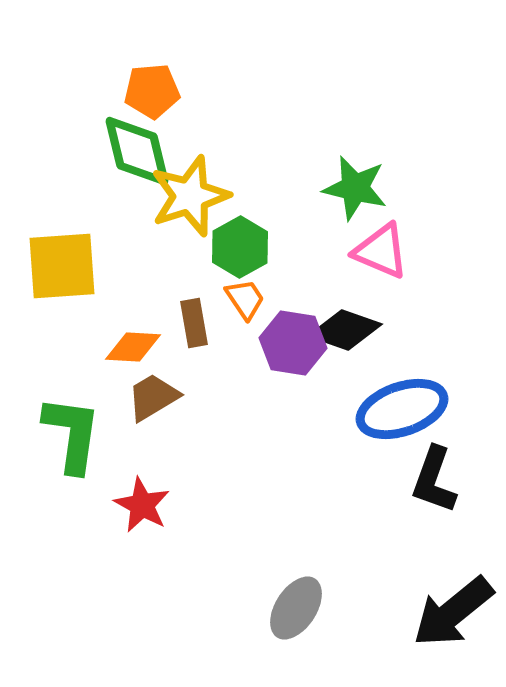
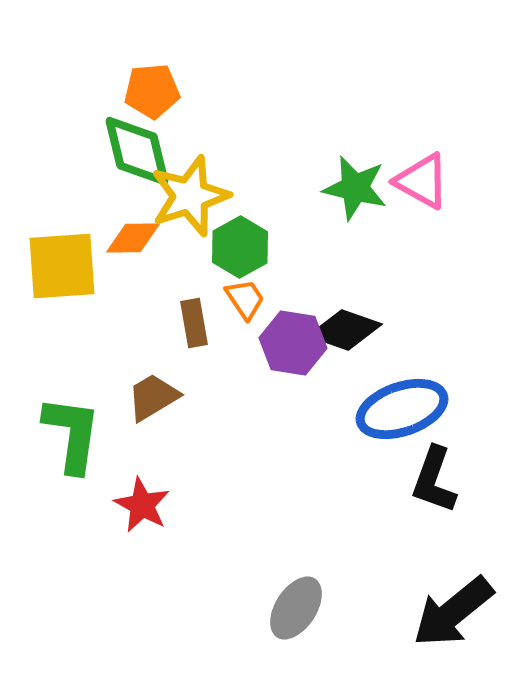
pink triangle: moved 41 px right, 70 px up; rotated 6 degrees clockwise
orange diamond: moved 109 px up; rotated 4 degrees counterclockwise
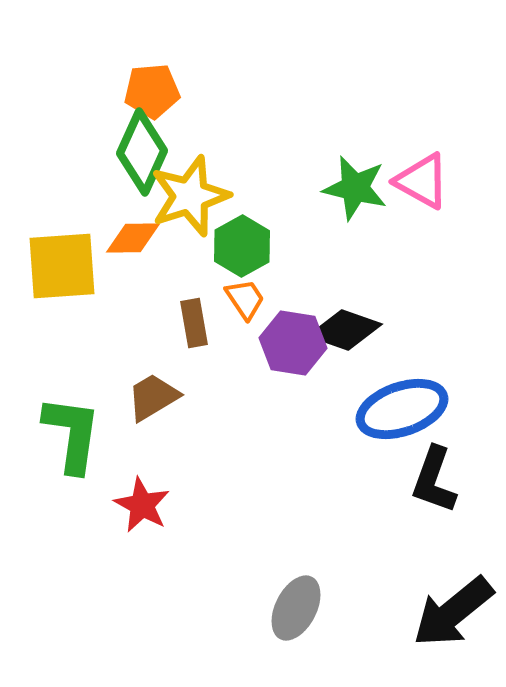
green diamond: moved 5 px right, 1 px down; rotated 38 degrees clockwise
green hexagon: moved 2 px right, 1 px up
gray ellipse: rotated 6 degrees counterclockwise
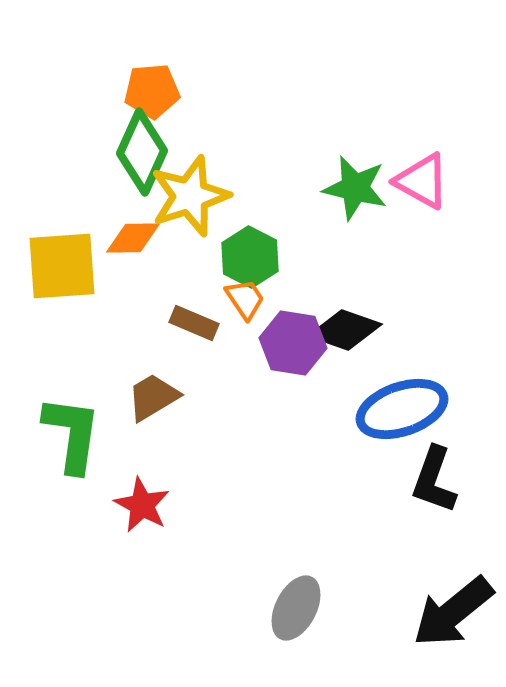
green hexagon: moved 8 px right, 11 px down; rotated 4 degrees counterclockwise
brown rectangle: rotated 57 degrees counterclockwise
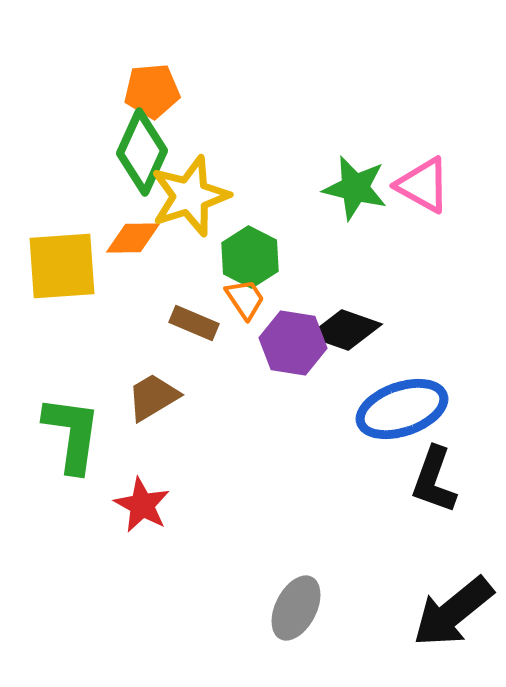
pink triangle: moved 1 px right, 4 px down
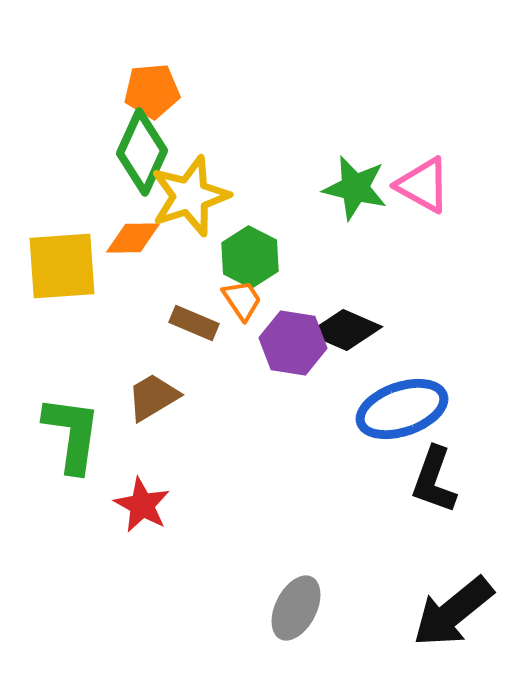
orange trapezoid: moved 3 px left, 1 px down
black diamond: rotated 4 degrees clockwise
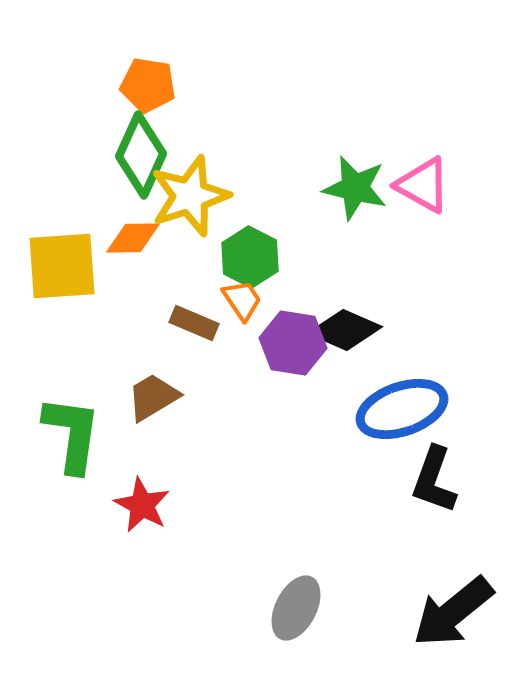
orange pentagon: moved 4 px left, 6 px up; rotated 14 degrees clockwise
green diamond: moved 1 px left, 3 px down
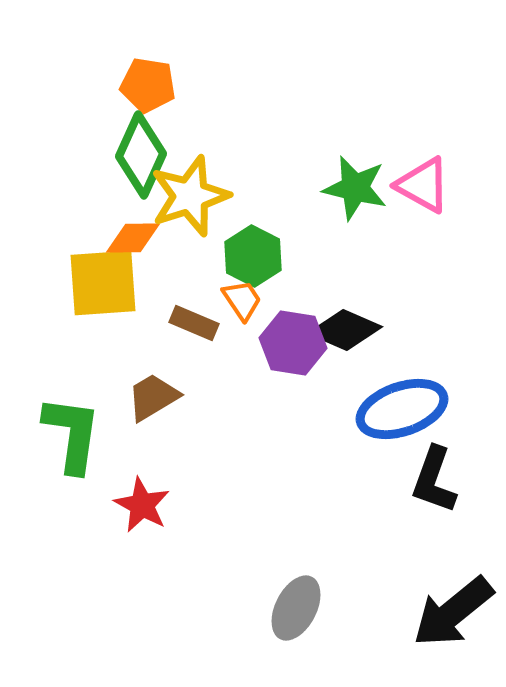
green hexagon: moved 3 px right, 1 px up
yellow square: moved 41 px right, 17 px down
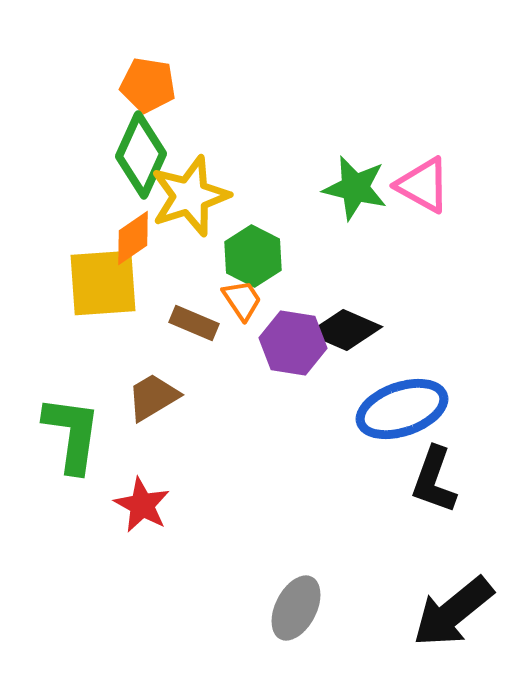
orange diamond: rotated 34 degrees counterclockwise
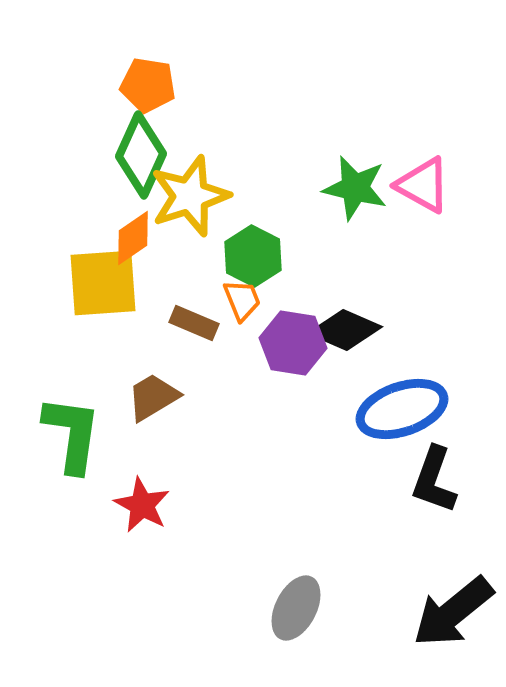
orange trapezoid: rotated 12 degrees clockwise
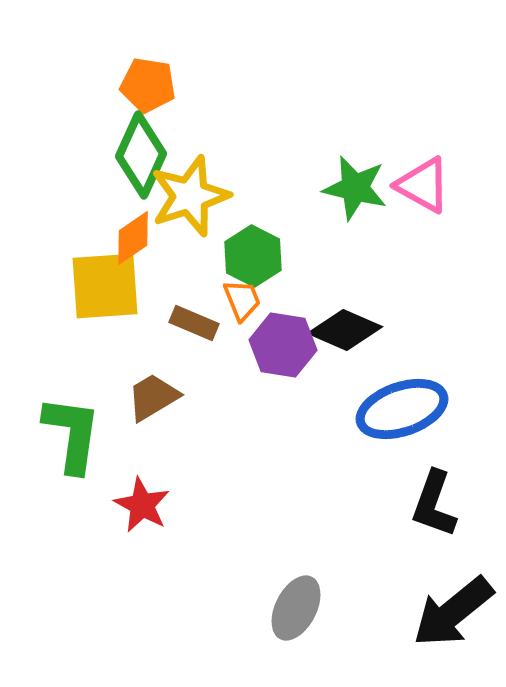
yellow square: moved 2 px right, 3 px down
purple hexagon: moved 10 px left, 2 px down
black L-shape: moved 24 px down
